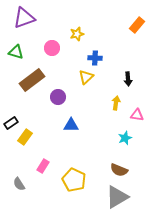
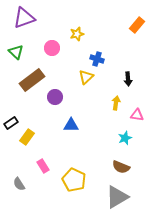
green triangle: rotated 28 degrees clockwise
blue cross: moved 2 px right, 1 px down; rotated 16 degrees clockwise
purple circle: moved 3 px left
yellow rectangle: moved 2 px right
pink rectangle: rotated 64 degrees counterclockwise
brown semicircle: moved 2 px right, 3 px up
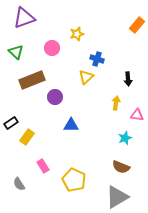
brown rectangle: rotated 15 degrees clockwise
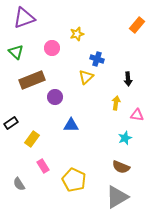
yellow rectangle: moved 5 px right, 2 px down
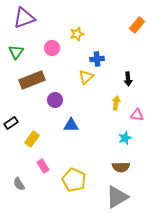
green triangle: rotated 21 degrees clockwise
blue cross: rotated 24 degrees counterclockwise
purple circle: moved 3 px down
brown semicircle: rotated 24 degrees counterclockwise
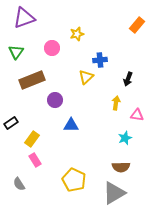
blue cross: moved 3 px right, 1 px down
black arrow: rotated 24 degrees clockwise
pink rectangle: moved 8 px left, 6 px up
gray triangle: moved 3 px left, 4 px up
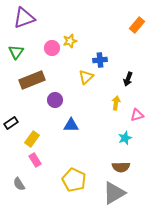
yellow star: moved 7 px left, 7 px down
pink triangle: rotated 24 degrees counterclockwise
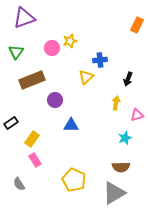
orange rectangle: rotated 14 degrees counterclockwise
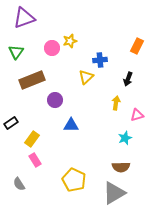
orange rectangle: moved 21 px down
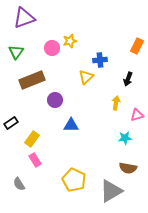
cyan star: rotated 16 degrees clockwise
brown semicircle: moved 7 px right, 1 px down; rotated 12 degrees clockwise
gray triangle: moved 3 px left, 2 px up
